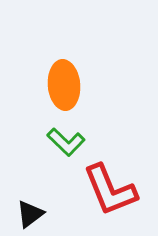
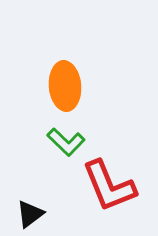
orange ellipse: moved 1 px right, 1 px down
red L-shape: moved 1 px left, 4 px up
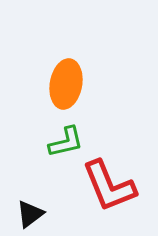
orange ellipse: moved 1 px right, 2 px up; rotated 15 degrees clockwise
green L-shape: rotated 57 degrees counterclockwise
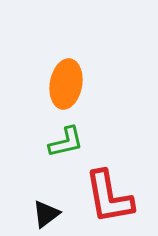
red L-shape: moved 11 px down; rotated 12 degrees clockwise
black triangle: moved 16 px right
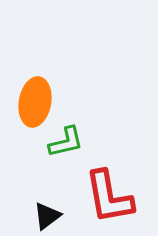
orange ellipse: moved 31 px left, 18 px down
black triangle: moved 1 px right, 2 px down
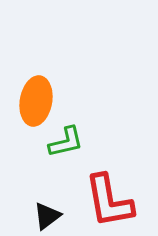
orange ellipse: moved 1 px right, 1 px up
red L-shape: moved 4 px down
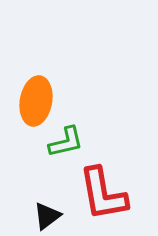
red L-shape: moved 6 px left, 7 px up
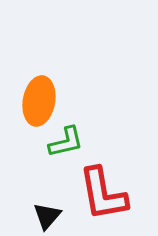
orange ellipse: moved 3 px right
black triangle: rotated 12 degrees counterclockwise
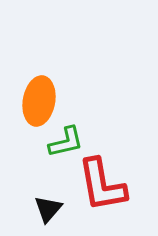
red L-shape: moved 1 px left, 9 px up
black triangle: moved 1 px right, 7 px up
